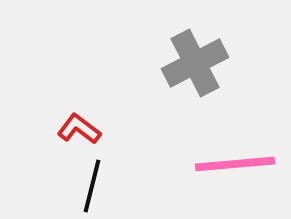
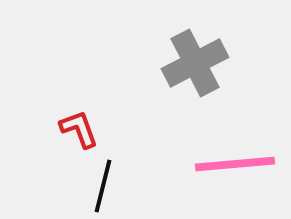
red L-shape: rotated 33 degrees clockwise
black line: moved 11 px right
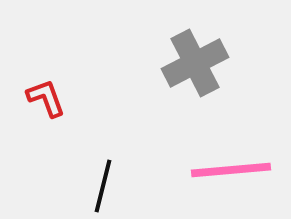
red L-shape: moved 33 px left, 31 px up
pink line: moved 4 px left, 6 px down
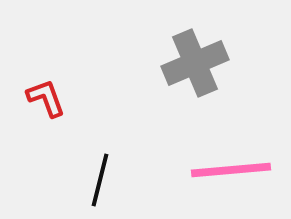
gray cross: rotated 4 degrees clockwise
black line: moved 3 px left, 6 px up
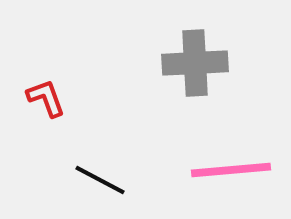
gray cross: rotated 20 degrees clockwise
black line: rotated 76 degrees counterclockwise
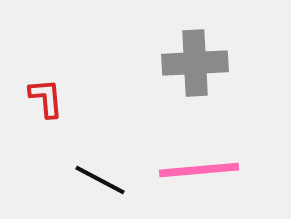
red L-shape: rotated 15 degrees clockwise
pink line: moved 32 px left
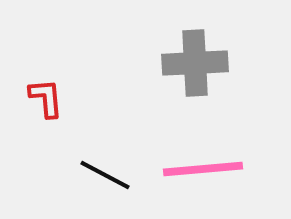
pink line: moved 4 px right, 1 px up
black line: moved 5 px right, 5 px up
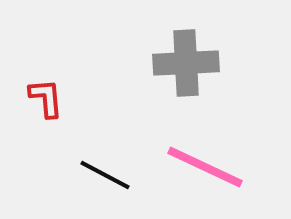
gray cross: moved 9 px left
pink line: moved 2 px right, 2 px up; rotated 30 degrees clockwise
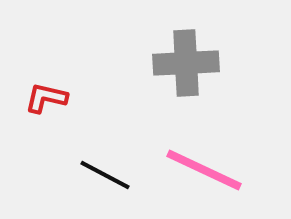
red L-shape: rotated 72 degrees counterclockwise
pink line: moved 1 px left, 3 px down
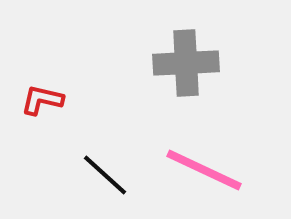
red L-shape: moved 4 px left, 2 px down
black line: rotated 14 degrees clockwise
